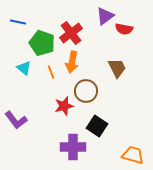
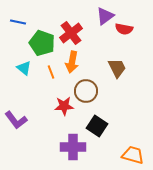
red star: rotated 12 degrees clockwise
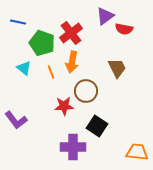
orange trapezoid: moved 4 px right, 3 px up; rotated 10 degrees counterclockwise
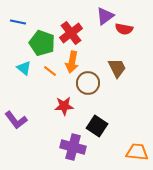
orange line: moved 1 px left, 1 px up; rotated 32 degrees counterclockwise
brown circle: moved 2 px right, 8 px up
purple cross: rotated 15 degrees clockwise
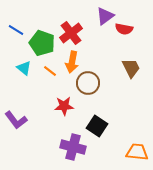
blue line: moved 2 px left, 8 px down; rotated 21 degrees clockwise
brown trapezoid: moved 14 px right
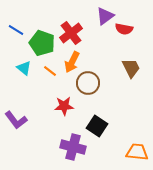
orange arrow: rotated 15 degrees clockwise
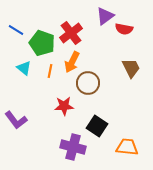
orange line: rotated 64 degrees clockwise
orange trapezoid: moved 10 px left, 5 px up
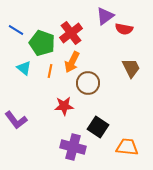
black square: moved 1 px right, 1 px down
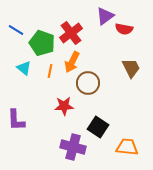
purple L-shape: rotated 35 degrees clockwise
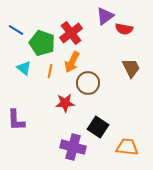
red star: moved 1 px right, 3 px up
